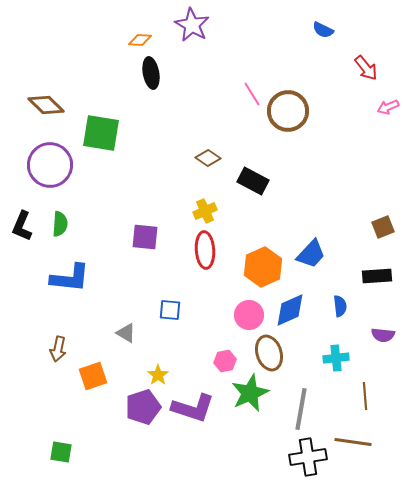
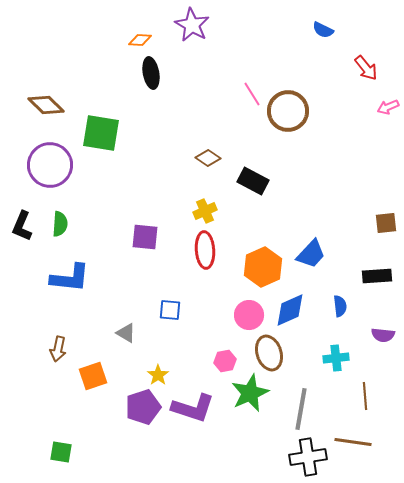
brown square at (383, 227): moved 3 px right, 4 px up; rotated 15 degrees clockwise
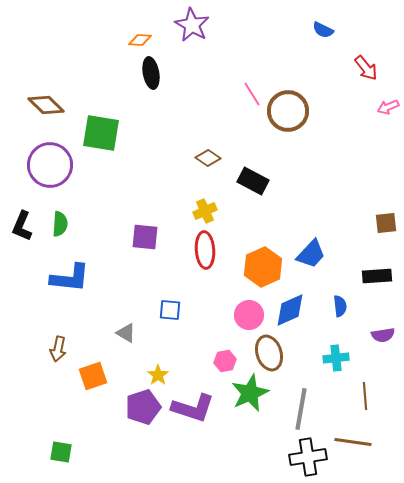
purple semicircle at (383, 335): rotated 15 degrees counterclockwise
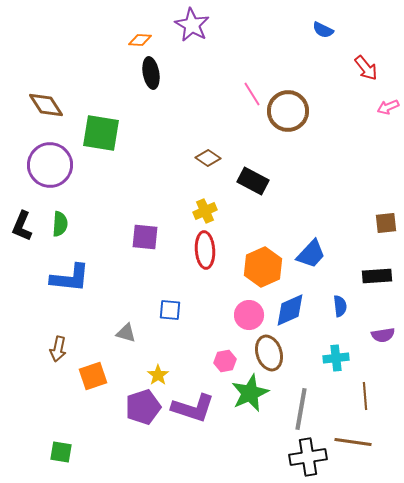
brown diamond at (46, 105): rotated 12 degrees clockwise
gray triangle at (126, 333): rotated 15 degrees counterclockwise
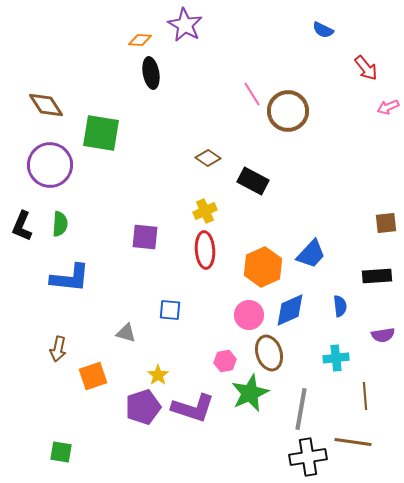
purple star at (192, 25): moved 7 px left
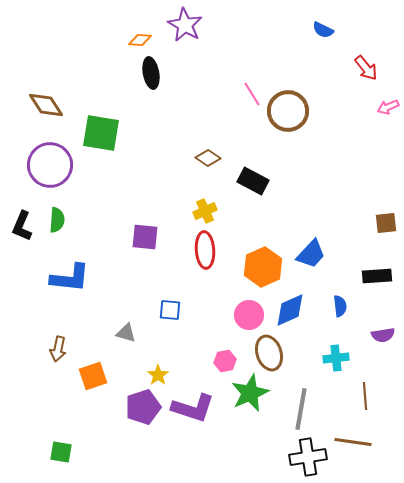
green semicircle at (60, 224): moved 3 px left, 4 px up
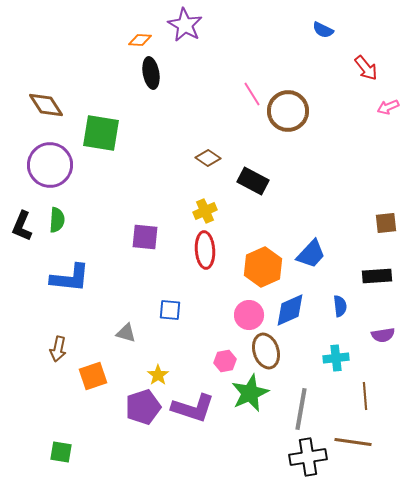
brown ellipse at (269, 353): moved 3 px left, 2 px up
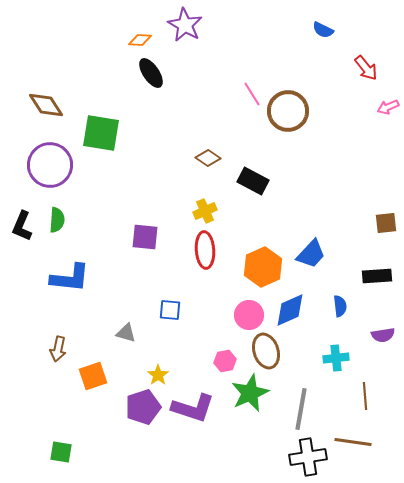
black ellipse at (151, 73): rotated 24 degrees counterclockwise
